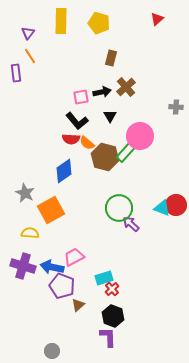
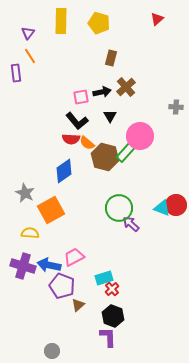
blue arrow: moved 3 px left, 2 px up
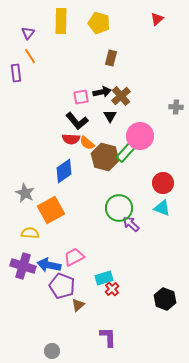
brown cross: moved 5 px left, 9 px down
red circle: moved 13 px left, 22 px up
black hexagon: moved 52 px right, 17 px up
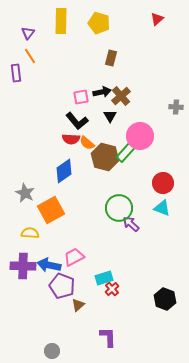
purple cross: rotated 15 degrees counterclockwise
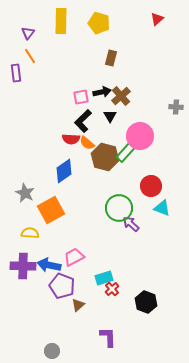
black L-shape: moved 6 px right; rotated 85 degrees clockwise
red circle: moved 12 px left, 3 px down
black hexagon: moved 19 px left, 3 px down
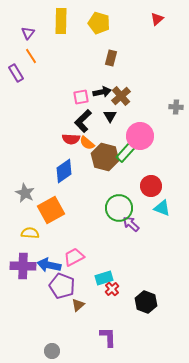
orange line: moved 1 px right
purple rectangle: rotated 24 degrees counterclockwise
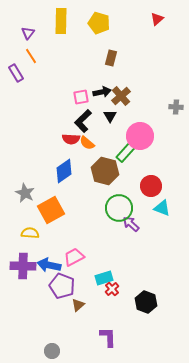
brown hexagon: moved 14 px down
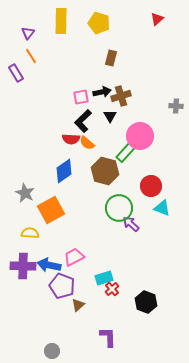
brown cross: rotated 24 degrees clockwise
gray cross: moved 1 px up
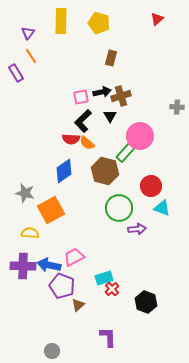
gray cross: moved 1 px right, 1 px down
gray star: rotated 12 degrees counterclockwise
purple arrow: moved 6 px right, 5 px down; rotated 132 degrees clockwise
